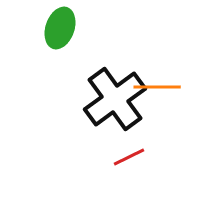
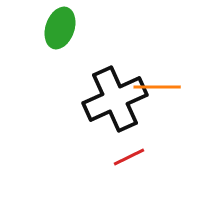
black cross: rotated 12 degrees clockwise
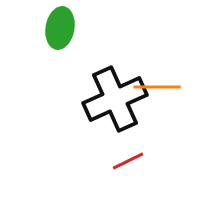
green ellipse: rotated 9 degrees counterclockwise
red line: moved 1 px left, 4 px down
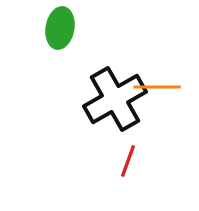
black cross: rotated 6 degrees counterclockwise
red line: rotated 44 degrees counterclockwise
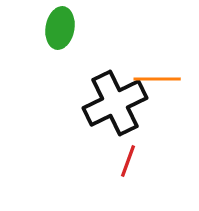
orange line: moved 8 px up
black cross: moved 4 px down; rotated 4 degrees clockwise
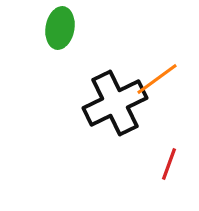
orange line: rotated 36 degrees counterclockwise
red line: moved 41 px right, 3 px down
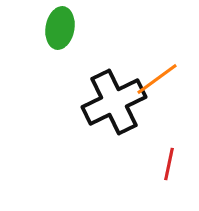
black cross: moved 1 px left, 1 px up
red line: rotated 8 degrees counterclockwise
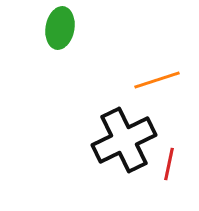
orange line: moved 1 px down; rotated 18 degrees clockwise
black cross: moved 10 px right, 38 px down
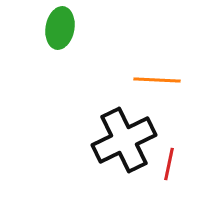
orange line: rotated 21 degrees clockwise
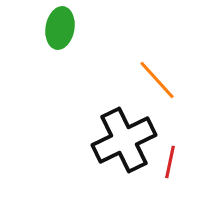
orange line: rotated 45 degrees clockwise
red line: moved 1 px right, 2 px up
